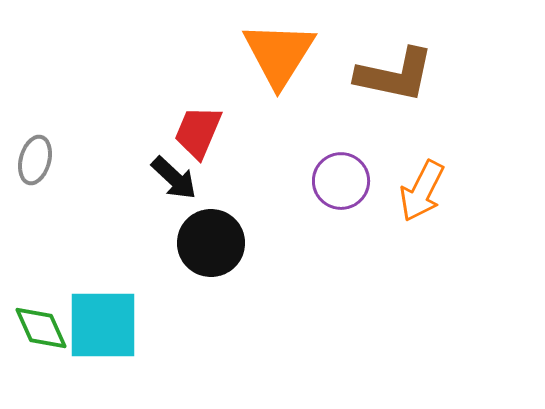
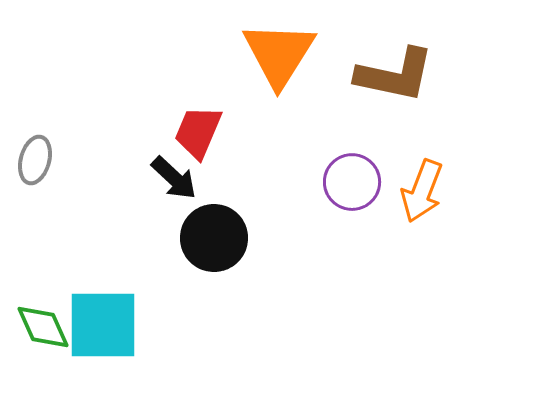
purple circle: moved 11 px right, 1 px down
orange arrow: rotated 6 degrees counterclockwise
black circle: moved 3 px right, 5 px up
green diamond: moved 2 px right, 1 px up
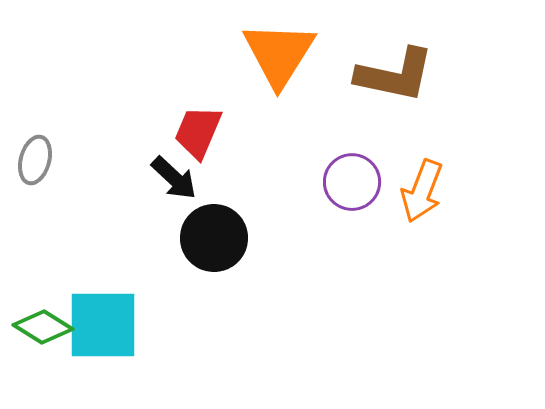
green diamond: rotated 34 degrees counterclockwise
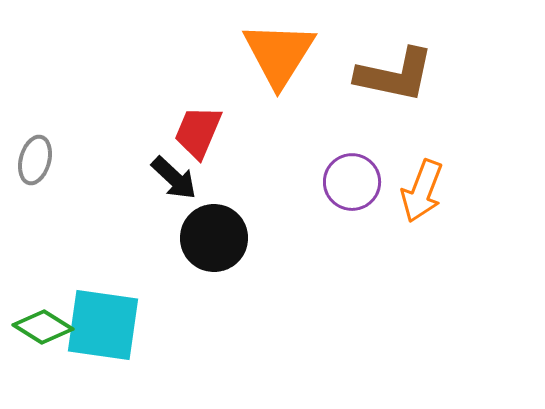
cyan square: rotated 8 degrees clockwise
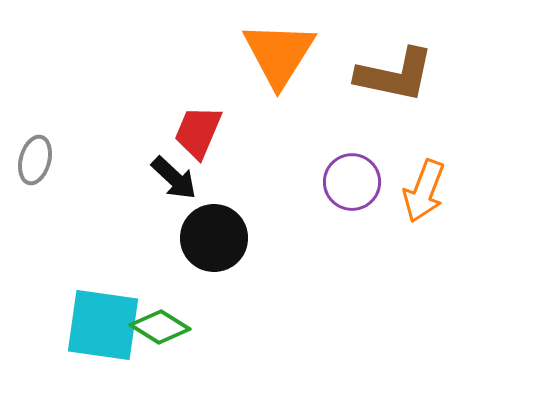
orange arrow: moved 2 px right
green diamond: moved 117 px right
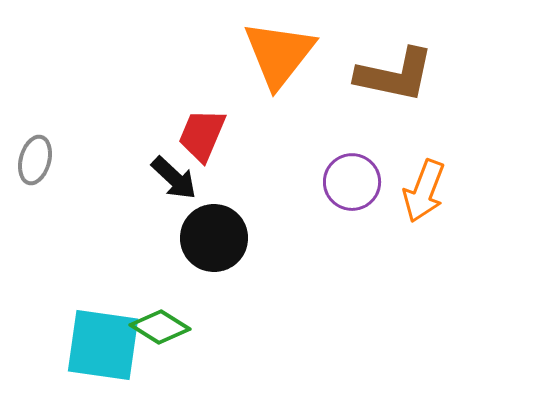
orange triangle: rotated 6 degrees clockwise
red trapezoid: moved 4 px right, 3 px down
cyan square: moved 20 px down
